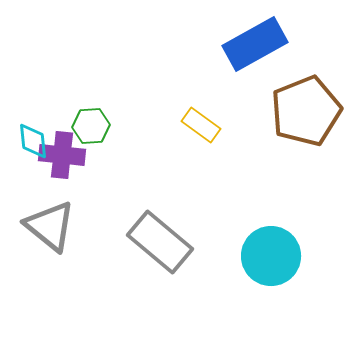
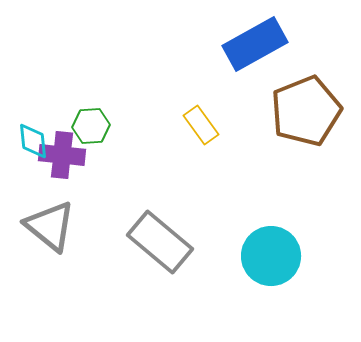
yellow rectangle: rotated 18 degrees clockwise
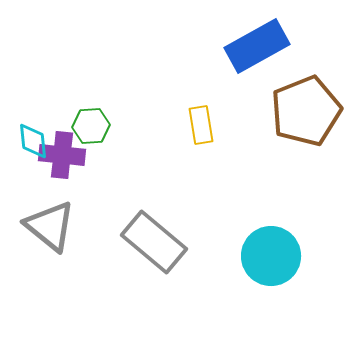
blue rectangle: moved 2 px right, 2 px down
yellow rectangle: rotated 27 degrees clockwise
gray rectangle: moved 6 px left
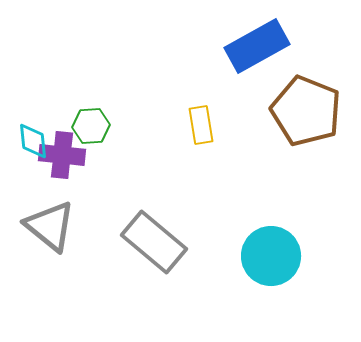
brown pentagon: rotated 28 degrees counterclockwise
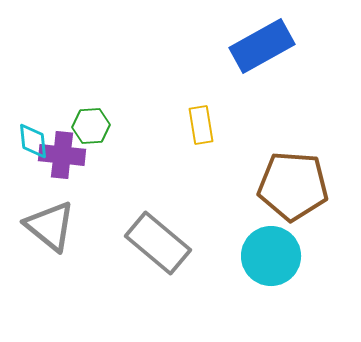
blue rectangle: moved 5 px right
brown pentagon: moved 13 px left, 75 px down; rotated 18 degrees counterclockwise
gray rectangle: moved 4 px right, 1 px down
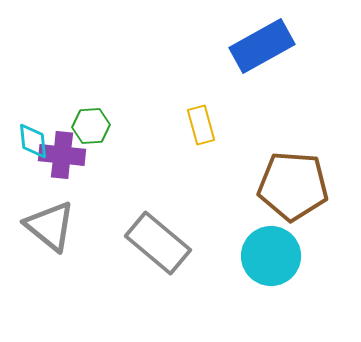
yellow rectangle: rotated 6 degrees counterclockwise
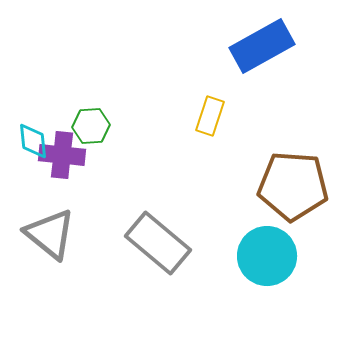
yellow rectangle: moved 9 px right, 9 px up; rotated 33 degrees clockwise
gray triangle: moved 8 px down
cyan circle: moved 4 px left
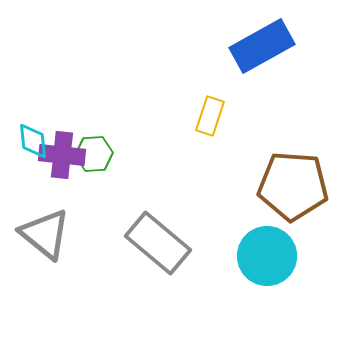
green hexagon: moved 3 px right, 28 px down
gray triangle: moved 5 px left
